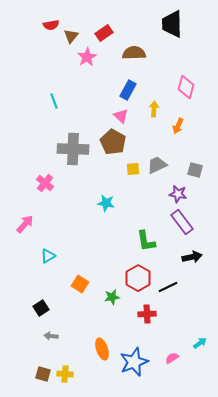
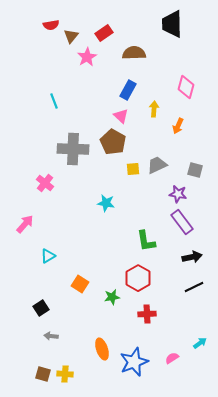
black line: moved 26 px right
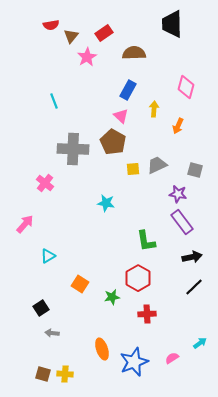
black line: rotated 18 degrees counterclockwise
gray arrow: moved 1 px right, 3 px up
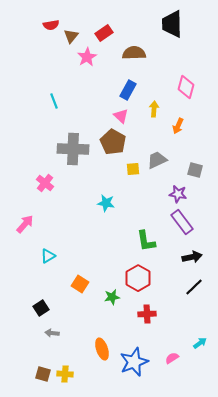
gray trapezoid: moved 5 px up
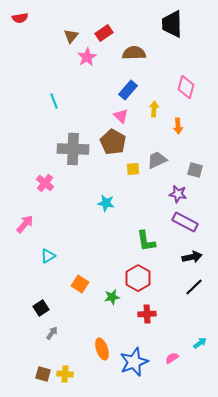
red semicircle: moved 31 px left, 7 px up
blue rectangle: rotated 12 degrees clockwise
orange arrow: rotated 28 degrees counterclockwise
purple rectangle: moved 3 px right; rotated 25 degrees counterclockwise
gray arrow: rotated 120 degrees clockwise
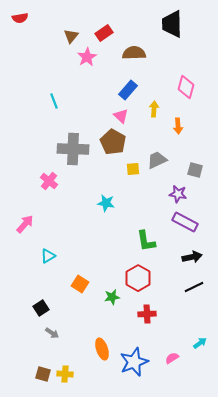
pink cross: moved 4 px right, 2 px up
black line: rotated 18 degrees clockwise
gray arrow: rotated 88 degrees clockwise
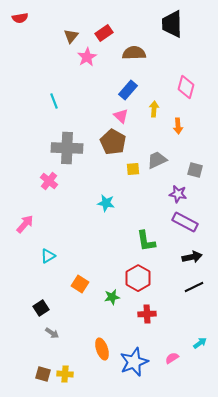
gray cross: moved 6 px left, 1 px up
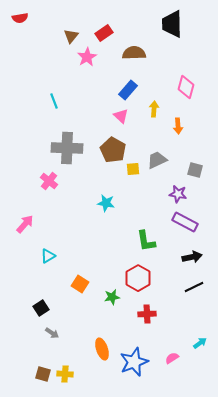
brown pentagon: moved 8 px down
